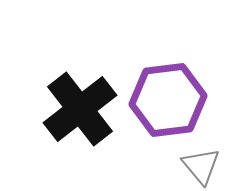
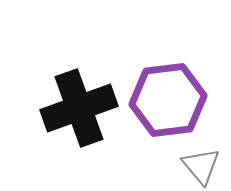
black cross: moved 1 px left, 1 px up; rotated 18 degrees clockwise
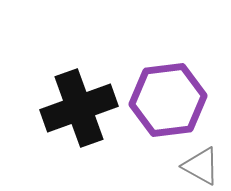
gray triangle: rotated 21 degrees counterclockwise
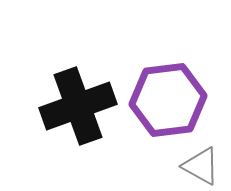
black cross: moved 1 px left, 2 px up
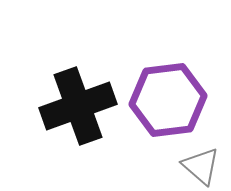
gray triangle: rotated 12 degrees clockwise
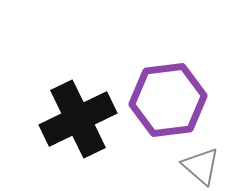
black cross: moved 13 px down; rotated 6 degrees counterclockwise
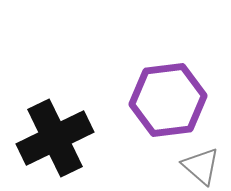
black cross: moved 23 px left, 19 px down
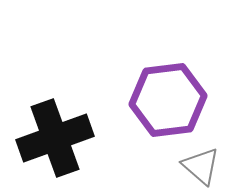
black cross: rotated 6 degrees clockwise
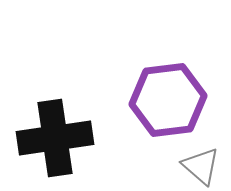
black cross: rotated 12 degrees clockwise
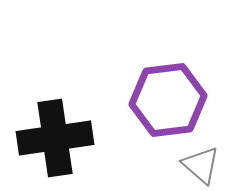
gray triangle: moved 1 px up
